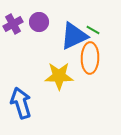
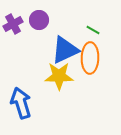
purple circle: moved 2 px up
blue triangle: moved 9 px left, 14 px down
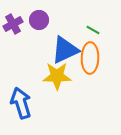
yellow star: moved 2 px left
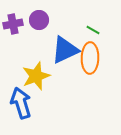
purple cross: rotated 18 degrees clockwise
yellow star: moved 21 px left; rotated 20 degrees counterclockwise
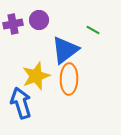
blue triangle: rotated 12 degrees counterclockwise
orange ellipse: moved 21 px left, 21 px down
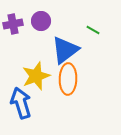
purple circle: moved 2 px right, 1 px down
orange ellipse: moved 1 px left
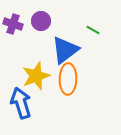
purple cross: rotated 30 degrees clockwise
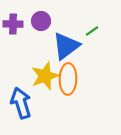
purple cross: rotated 18 degrees counterclockwise
green line: moved 1 px left, 1 px down; rotated 64 degrees counterclockwise
blue triangle: moved 1 px right, 4 px up
yellow star: moved 9 px right
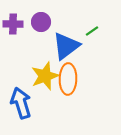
purple circle: moved 1 px down
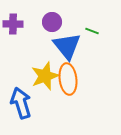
purple circle: moved 11 px right
green line: rotated 56 degrees clockwise
blue triangle: moved 1 px right; rotated 32 degrees counterclockwise
orange ellipse: rotated 8 degrees counterclockwise
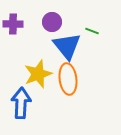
yellow star: moved 7 px left, 2 px up
blue arrow: rotated 20 degrees clockwise
